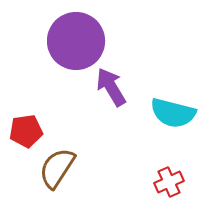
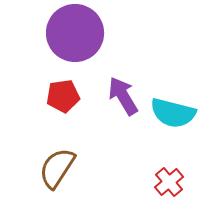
purple circle: moved 1 px left, 8 px up
purple arrow: moved 12 px right, 9 px down
red pentagon: moved 37 px right, 35 px up
red cross: rotated 16 degrees counterclockwise
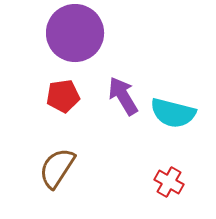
red cross: rotated 20 degrees counterclockwise
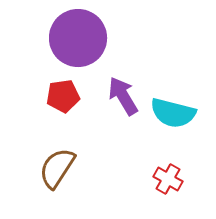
purple circle: moved 3 px right, 5 px down
red cross: moved 1 px left, 3 px up
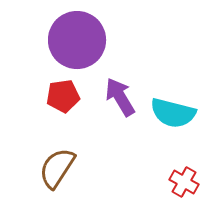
purple circle: moved 1 px left, 2 px down
purple arrow: moved 3 px left, 1 px down
red cross: moved 16 px right, 3 px down
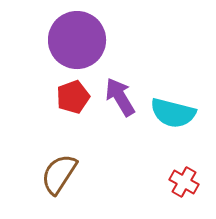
red pentagon: moved 10 px right, 1 px down; rotated 12 degrees counterclockwise
brown semicircle: moved 2 px right, 6 px down
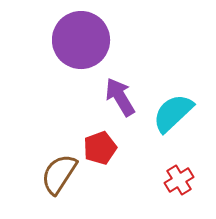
purple circle: moved 4 px right
red pentagon: moved 27 px right, 51 px down
cyan semicircle: rotated 123 degrees clockwise
red cross: moved 5 px left, 2 px up; rotated 28 degrees clockwise
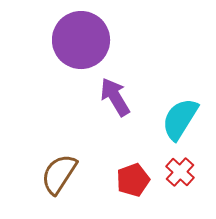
purple arrow: moved 5 px left
cyan semicircle: moved 7 px right, 6 px down; rotated 15 degrees counterclockwise
red pentagon: moved 33 px right, 32 px down
red cross: moved 1 px right, 8 px up; rotated 16 degrees counterclockwise
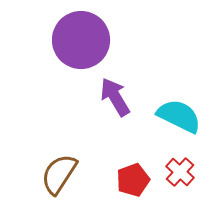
cyan semicircle: moved 1 px left, 3 px up; rotated 84 degrees clockwise
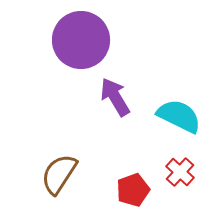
red pentagon: moved 10 px down
